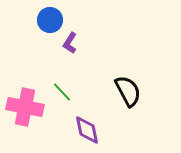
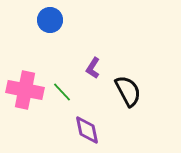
purple L-shape: moved 23 px right, 25 px down
pink cross: moved 17 px up
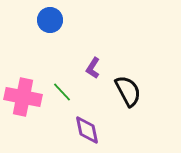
pink cross: moved 2 px left, 7 px down
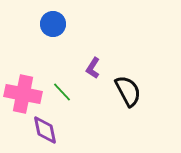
blue circle: moved 3 px right, 4 px down
pink cross: moved 3 px up
purple diamond: moved 42 px left
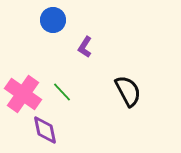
blue circle: moved 4 px up
purple L-shape: moved 8 px left, 21 px up
pink cross: rotated 24 degrees clockwise
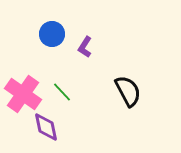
blue circle: moved 1 px left, 14 px down
purple diamond: moved 1 px right, 3 px up
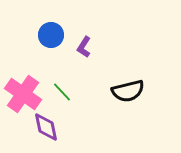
blue circle: moved 1 px left, 1 px down
purple L-shape: moved 1 px left
black semicircle: rotated 104 degrees clockwise
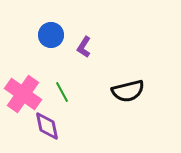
green line: rotated 15 degrees clockwise
purple diamond: moved 1 px right, 1 px up
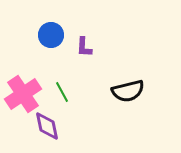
purple L-shape: rotated 30 degrees counterclockwise
pink cross: rotated 21 degrees clockwise
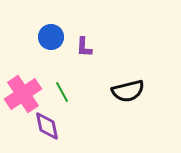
blue circle: moved 2 px down
